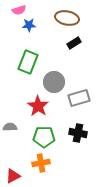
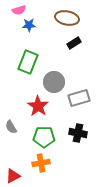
gray semicircle: moved 1 px right; rotated 120 degrees counterclockwise
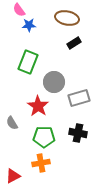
pink semicircle: rotated 72 degrees clockwise
gray semicircle: moved 1 px right, 4 px up
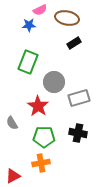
pink semicircle: moved 21 px right; rotated 80 degrees counterclockwise
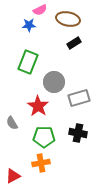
brown ellipse: moved 1 px right, 1 px down
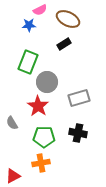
brown ellipse: rotated 15 degrees clockwise
black rectangle: moved 10 px left, 1 px down
gray circle: moved 7 px left
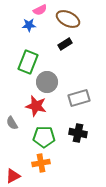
black rectangle: moved 1 px right
red star: moved 2 px left; rotated 20 degrees counterclockwise
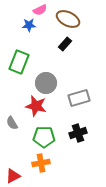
black rectangle: rotated 16 degrees counterclockwise
green rectangle: moved 9 px left
gray circle: moved 1 px left, 1 px down
black cross: rotated 30 degrees counterclockwise
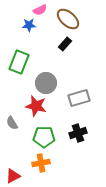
brown ellipse: rotated 15 degrees clockwise
